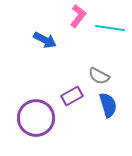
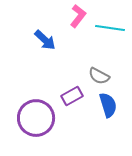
blue arrow: rotated 15 degrees clockwise
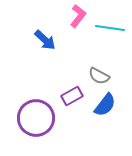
blue semicircle: moved 3 px left; rotated 55 degrees clockwise
